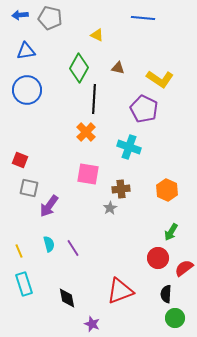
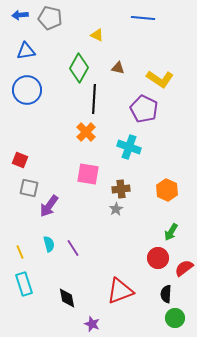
gray star: moved 6 px right, 1 px down
yellow line: moved 1 px right, 1 px down
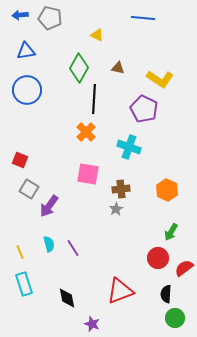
gray square: moved 1 px down; rotated 18 degrees clockwise
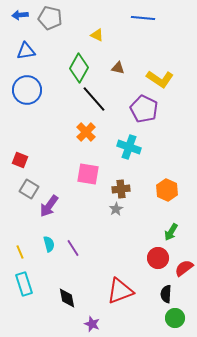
black line: rotated 44 degrees counterclockwise
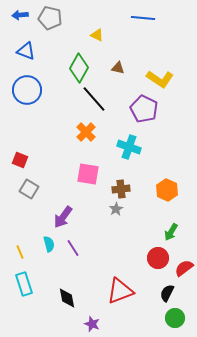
blue triangle: rotated 30 degrees clockwise
purple arrow: moved 14 px right, 11 px down
black semicircle: moved 1 px right, 1 px up; rotated 24 degrees clockwise
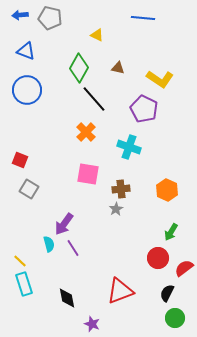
purple arrow: moved 1 px right, 7 px down
yellow line: moved 9 px down; rotated 24 degrees counterclockwise
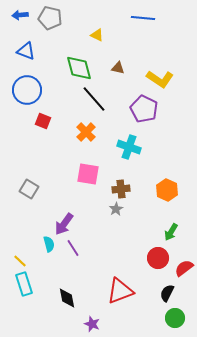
green diamond: rotated 44 degrees counterclockwise
red square: moved 23 px right, 39 px up
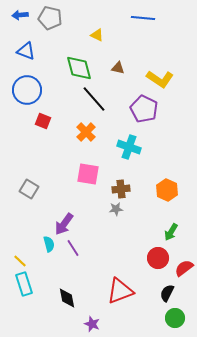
gray star: rotated 24 degrees clockwise
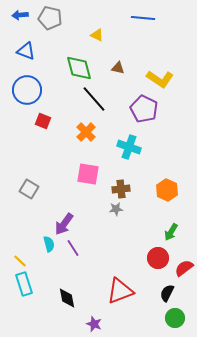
purple star: moved 2 px right
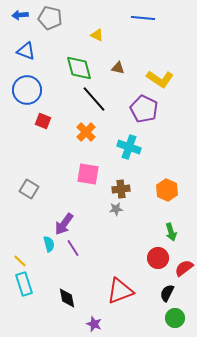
green arrow: rotated 48 degrees counterclockwise
